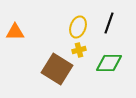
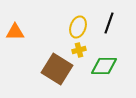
green diamond: moved 5 px left, 3 px down
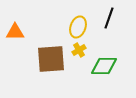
black line: moved 5 px up
yellow cross: rotated 16 degrees counterclockwise
brown square: moved 6 px left, 10 px up; rotated 36 degrees counterclockwise
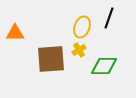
yellow ellipse: moved 4 px right
orange triangle: moved 1 px down
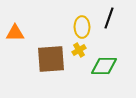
yellow ellipse: rotated 20 degrees counterclockwise
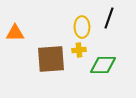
yellow cross: rotated 24 degrees clockwise
green diamond: moved 1 px left, 1 px up
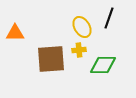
yellow ellipse: rotated 30 degrees counterclockwise
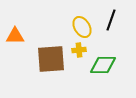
black line: moved 2 px right, 2 px down
orange triangle: moved 3 px down
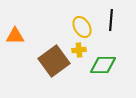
black line: rotated 15 degrees counterclockwise
brown square: moved 3 px right, 2 px down; rotated 32 degrees counterclockwise
